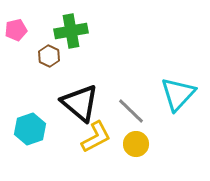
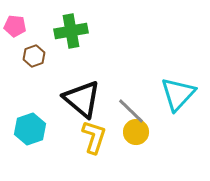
pink pentagon: moved 1 px left, 4 px up; rotated 20 degrees clockwise
brown hexagon: moved 15 px left; rotated 15 degrees clockwise
black triangle: moved 2 px right, 4 px up
yellow L-shape: moved 2 px left; rotated 44 degrees counterclockwise
yellow circle: moved 12 px up
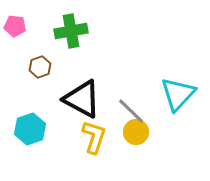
brown hexagon: moved 6 px right, 11 px down
black triangle: rotated 12 degrees counterclockwise
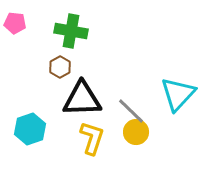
pink pentagon: moved 3 px up
green cross: rotated 20 degrees clockwise
brown hexagon: moved 20 px right; rotated 10 degrees counterclockwise
black triangle: rotated 30 degrees counterclockwise
yellow L-shape: moved 2 px left, 1 px down
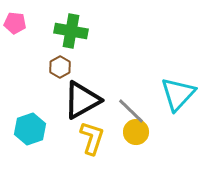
black triangle: moved 1 px down; rotated 27 degrees counterclockwise
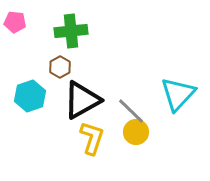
pink pentagon: moved 1 px up
green cross: rotated 16 degrees counterclockwise
cyan hexagon: moved 33 px up
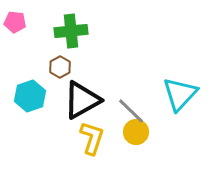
cyan triangle: moved 2 px right
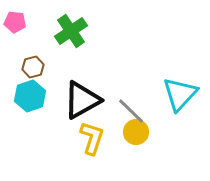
green cross: rotated 28 degrees counterclockwise
brown hexagon: moved 27 px left; rotated 15 degrees clockwise
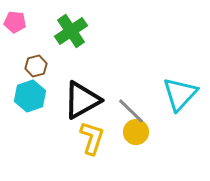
brown hexagon: moved 3 px right, 1 px up
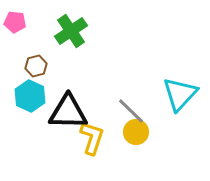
cyan hexagon: rotated 16 degrees counterclockwise
black triangle: moved 14 px left, 12 px down; rotated 30 degrees clockwise
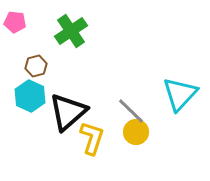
black triangle: rotated 42 degrees counterclockwise
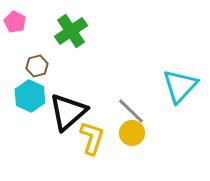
pink pentagon: rotated 20 degrees clockwise
brown hexagon: moved 1 px right
cyan triangle: moved 8 px up
yellow circle: moved 4 px left, 1 px down
